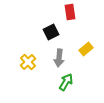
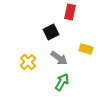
red rectangle: rotated 21 degrees clockwise
yellow rectangle: rotated 56 degrees clockwise
gray arrow: rotated 60 degrees counterclockwise
green arrow: moved 4 px left
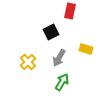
red rectangle: moved 1 px up
gray arrow: rotated 84 degrees clockwise
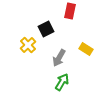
black square: moved 5 px left, 3 px up
yellow rectangle: rotated 16 degrees clockwise
yellow cross: moved 17 px up
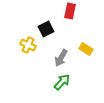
yellow cross: rotated 21 degrees counterclockwise
gray arrow: moved 2 px right
green arrow: rotated 12 degrees clockwise
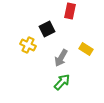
black square: moved 1 px right
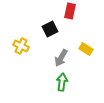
black square: moved 3 px right
yellow cross: moved 7 px left, 1 px down
green arrow: rotated 36 degrees counterclockwise
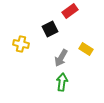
red rectangle: rotated 42 degrees clockwise
yellow cross: moved 2 px up; rotated 14 degrees counterclockwise
